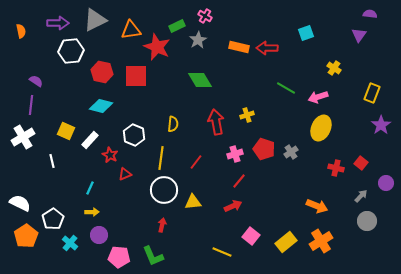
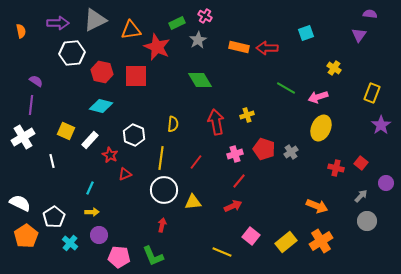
green rectangle at (177, 26): moved 3 px up
white hexagon at (71, 51): moved 1 px right, 2 px down
white pentagon at (53, 219): moved 1 px right, 2 px up
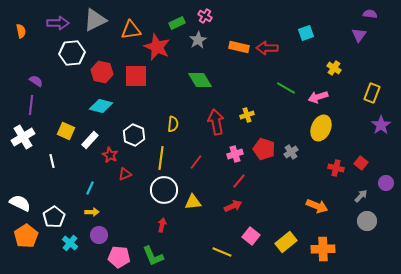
orange cross at (321, 241): moved 2 px right, 8 px down; rotated 30 degrees clockwise
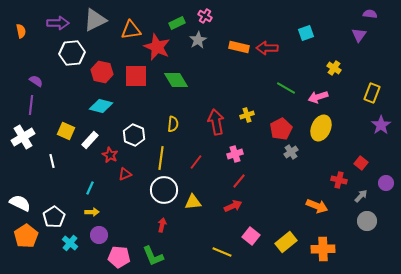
green diamond at (200, 80): moved 24 px left
red pentagon at (264, 149): moved 17 px right, 20 px up; rotated 25 degrees clockwise
red cross at (336, 168): moved 3 px right, 12 px down
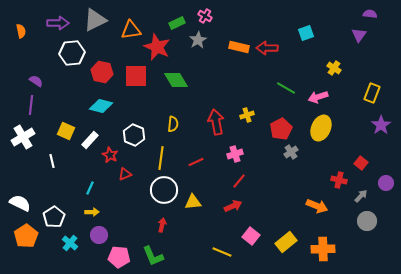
red line at (196, 162): rotated 28 degrees clockwise
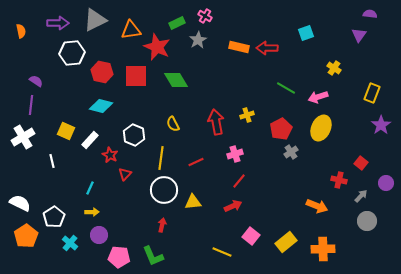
yellow semicircle at (173, 124): rotated 147 degrees clockwise
red triangle at (125, 174): rotated 24 degrees counterclockwise
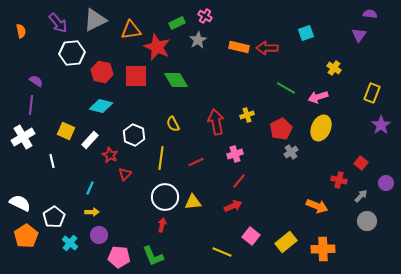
purple arrow at (58, 23): rotated 50 degrees clockwise
white circle at (164, 190): moved 1 px right, 7 px down
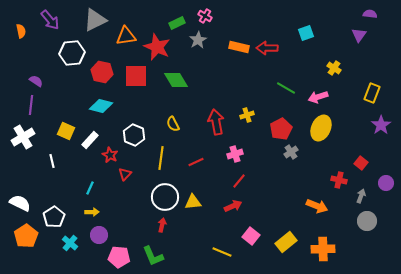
purple arrow at (58, 23): moved 8 px left, 3 px up
orange triangle at (131, 30): moved 5 px left, 6 px down
gray arrow at (361, 196): rotated 24 degrees counterclockwise
